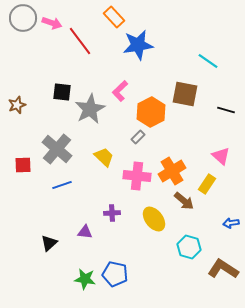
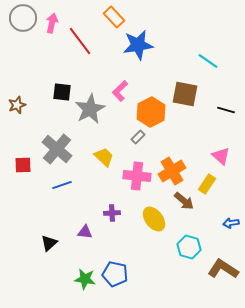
pink arrow: rotated 96 degrees counterclockwise
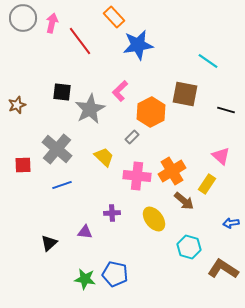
gray rectangle: moved 6 px left
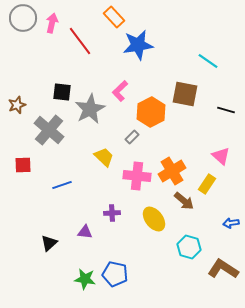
gray cross: moved 8 px left, 19 px up
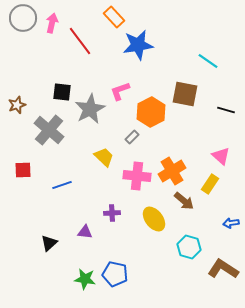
pink L-shape: rotated 25 degrees clockwise
red square: moved 5 px down
yellow rectangle: moved 3 px right
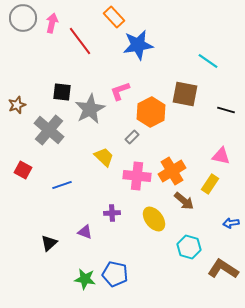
pink triangle: rotated 30 degrees counterclockwise
red square: rotated 30 degrees clockwise
purple triangle: rotated 14 degrees clockwise
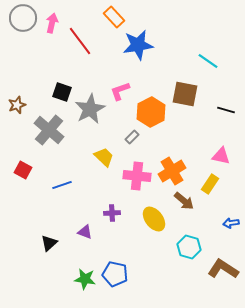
black square: rotated 12 degrees clockwise
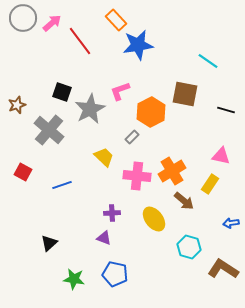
orange rectangle: moved 2 px right, 3 px down
pink arrow: rotated 36 degrees clockwise
red square: moved 2 px down
purple triangle: moved 19 px right, 6 px down
green star: moved 11 px left
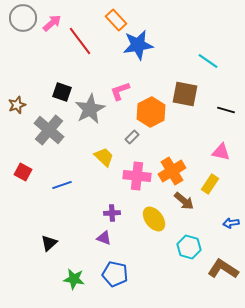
pink triangle: moved 4 px up
